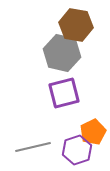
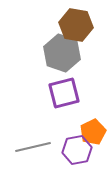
gray hexagon: rotated 6 degrees clockwise
purple hexagon: rotated 8 degrees clockwise
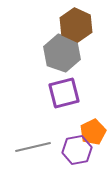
brown hexagon: rotated 16 degrees clockwise
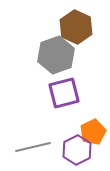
brown hexagon: moved 2 px down
gray hexagon: moved 6 px left, 2 px down; rotated 21 degrees clockwise
purple hexagon: rotated 16 degrees counterclockwise
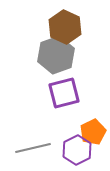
brown hexagon: moved 11 px left
gray line: moved 1 px down
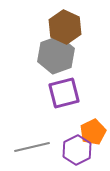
gray line: moved 1 px left, 1 px up
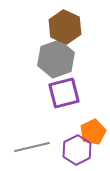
gray hexagon: moved 4 px down
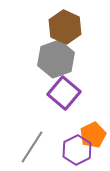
purple square: rotated 36 degrees counterclockwise
orange pentagon: moved 3 px down
gray line: rotated 44 degrees counterclockwise
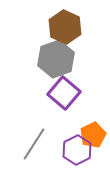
gray line: moved 2 px right, 3 px up
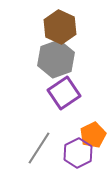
brown hexagon: moved 5 px left
purple square: rotated 16 degrees clockwise
gray line: moved 5 px right, 4 px down
purple hexagon: moved 1 px right, 3 px down
